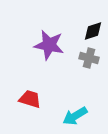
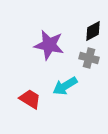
black diamond: rotated 10 degrees counterclockwise
red trapezoid: rotated 15 degrees clockwise
cyan arrow: moved 10 px left, 30 px up
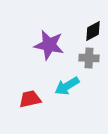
gray cross: rotated 12 degrees counterclockwise
cyan arrow: moved 2 px right
red trapezoid: rotated 45 degrees counterclockwise
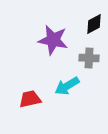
black diamond: moved 1 px right, 7 px up
purple star: moved 4 px right, 5 px up
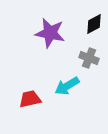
purple star: moved 3 px left, 7 px up
gray cross: rotated 18 degrees clockwise
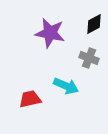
cyan arrow: moved 1 px left; rotated 125 degrees counterclockwise
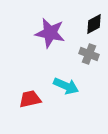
gray cross: moved 4 px up
